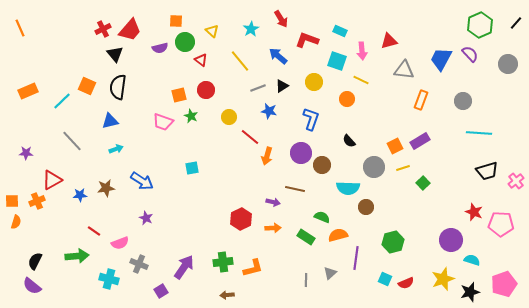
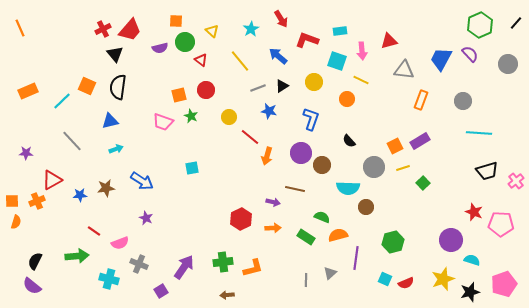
cyan rectangle at (340, 31): rotated 32 degrees counterclockwise
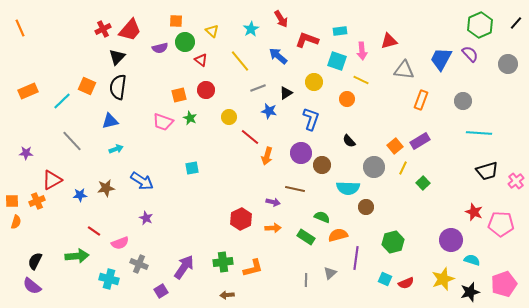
black triangle at (115, 54): moved 2 px right, 3 px down; rotated 24 degrees clockwise
black triangle at (282, 86): moved 4 px right, 7 px down
green star at (191, 116): moved 1 px left, 2 px down
orange square at (395, 146): rotated 14 degrees counterclockwise
yellow line at (403, 168): rotated 48 degrees counterclockwise
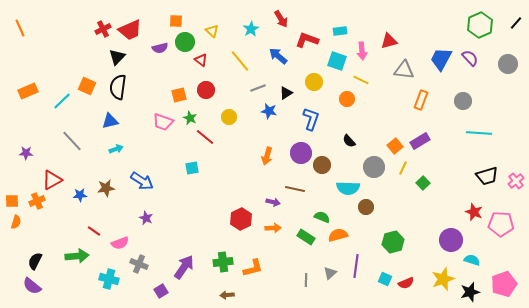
red trapezoid at (130, 30): rotated 25 degrees clockwise
purple semicircle at (470, 54): moved 4 px down
red line at (250, 137): moved 45 px left
black trapezoid at (487, 171): moved 5 px down
purple line at (356, 258): moved 8 px down
